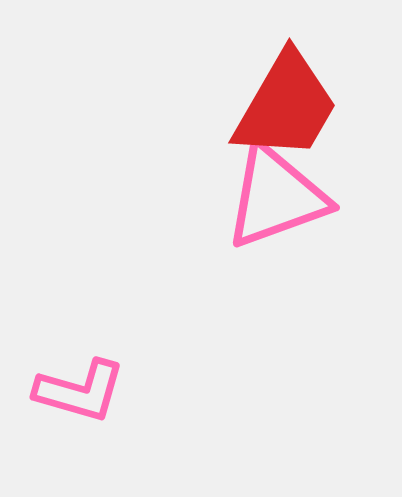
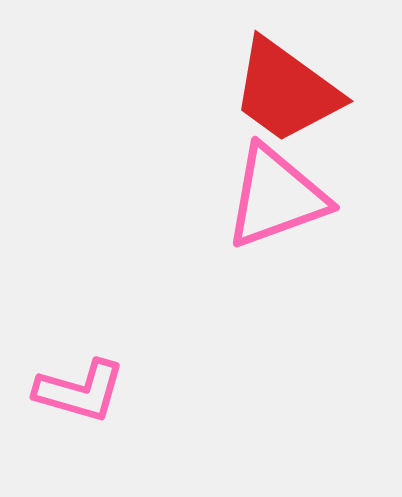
red trapezoid: moved 15 px up; rotated 96 degrees clockwise
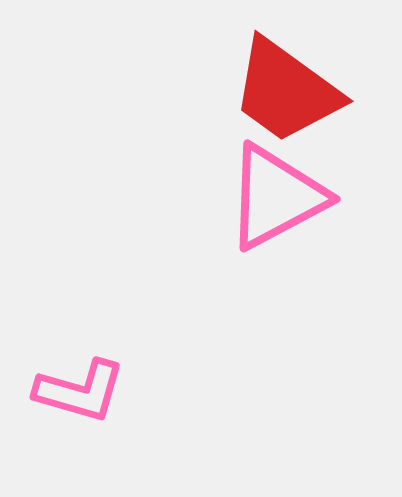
pink triangle: rotated 8 degrees counterclockwise
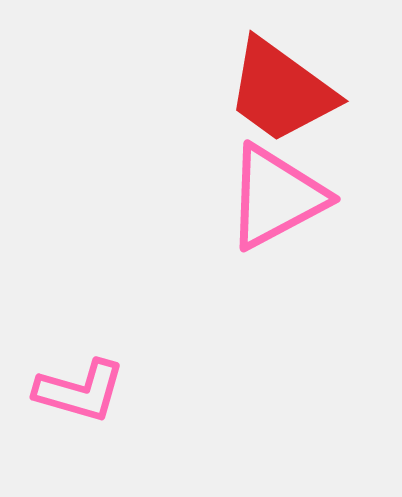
red trapezoid: moved 5 px left
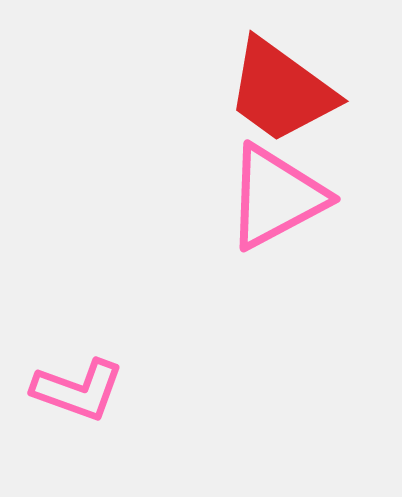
pink L-shape: moved 2 px left, 1 px up; rotated 4 degrees clockwise
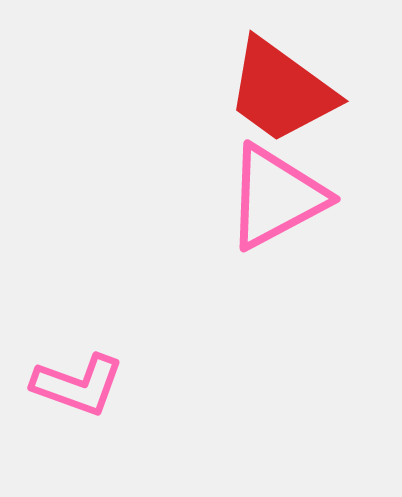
pink L-shape: moved 5 px up
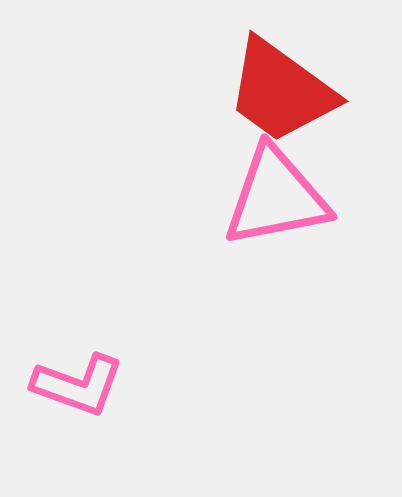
pink triangle: rotated 17 degrees clockwise
